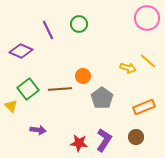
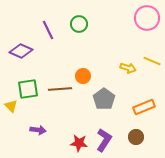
yellow line: moved 4 px right; rotated 18 degrees counterclockwise
green square: rotated 30 degrees clockwise
gray pentagon: moved 2 px right, 1 px down
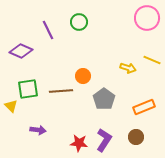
green circle: moved 2 px up
yellow line: moved 1 px up
brown line: moved 1 px right, 2 px down
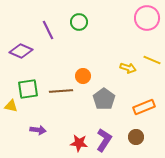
yellow triangle: rotated 32 degrees counterclockwise
